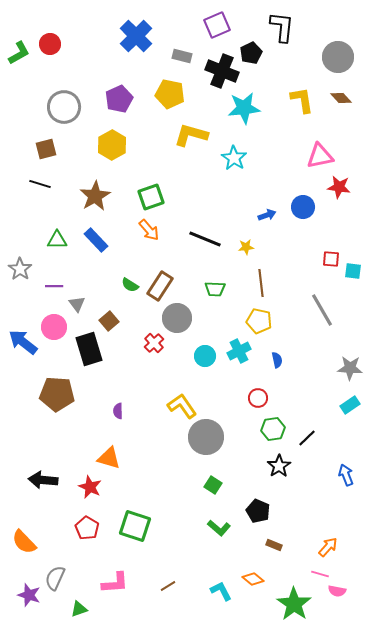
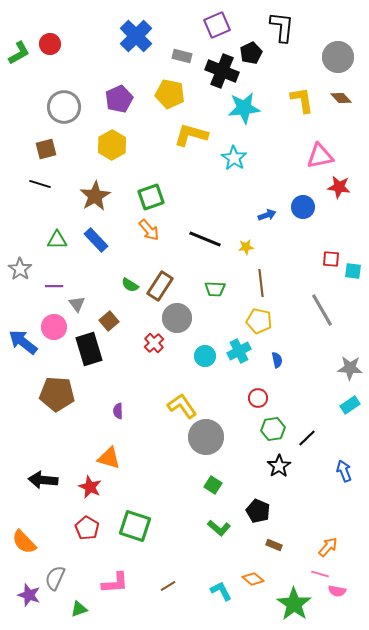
blue arrow at (346, 475): moved 2 px left, 4 px up
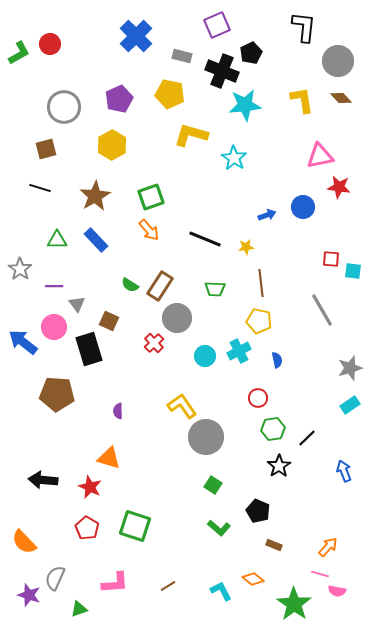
black L-shape at (282, 27): moved 22 px right
gray circle at (338, 57): moved 4 px down
cyan star at (244, 108): moved 1 px right, 3 px up
black line at (40, 184): moved 4 px down
brown square at (109, 321): rotated 24 degrees counterclockwise
gray star at (350, 368): rotated 20 degrees counterclockwise
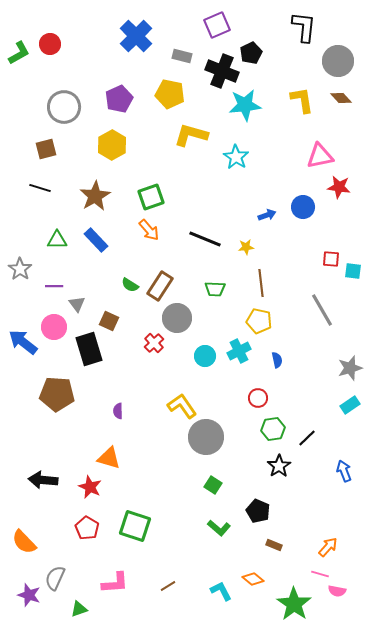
cyan star at (234, 158): moved 2 px right, 1 px up
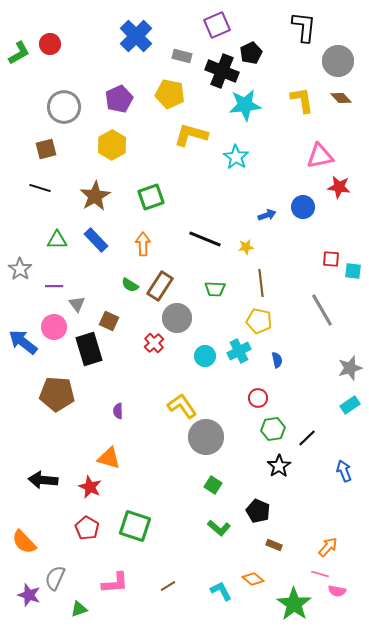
orange arrow at (149, 230): moved 6 px left, 14 px down; rotated 140 degrees counterclockwise
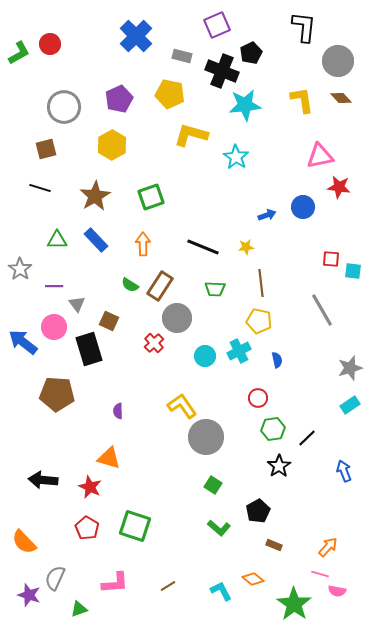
black line at (205, 239): moved 2 px left, 8 px down
black pentagon at (258, 511): rotated 20 degrees clockwise
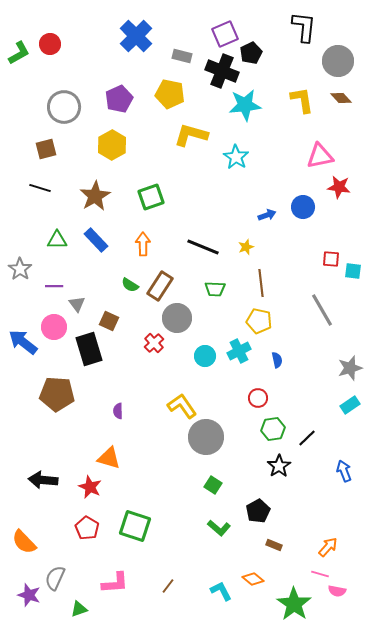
purple square at (217, 25): moved 8 px right, 9 px down
yellow star at (246, 247): rotated 14 degrees counterclockwise
brown line at (168, 586): rotated 21 degrees counterclockwise
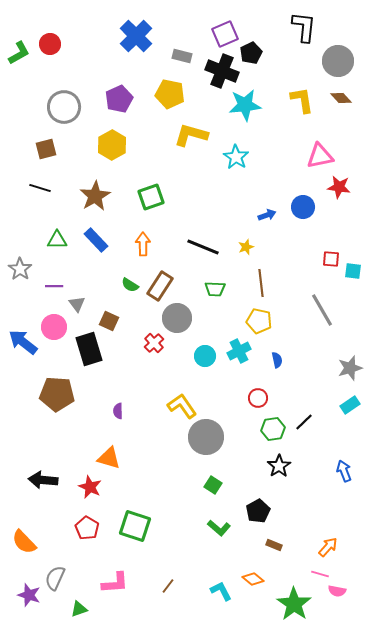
black line at (307, 438): moved 3 px left, 16 px up
